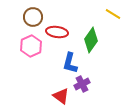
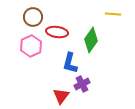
yellow line: rotated 28 degrees counterclockwise
red triangle: rotated 30 degrees clockwise
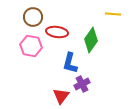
pink hexagon: rotated 25 degrees counterclockwise
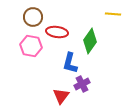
green diamond: moved 1 px left, 1 px down
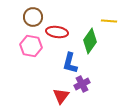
yellow line: moved 4 px left, 7 px down
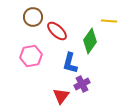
red ellipse: moved 1 px up; rotated 35 degrees clockwise
pink hexagon: moved 10 px down; rotated 20 degrees counterclockwise
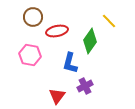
yellow line: rotated 42 degrees clockwise
red ellipse: rotated 55 degrees counterclockwise
pink hexagon: moved 1 px left, 1 px up; rotated 20 degrees clockwise
purple cross: moved 3 px right, 2 px down
red triangle: moved 4 px left
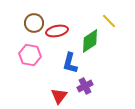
brown circle: moved 1 px right, 6 px down
green diamond: rotated 20 degrees clockwise
red triangle: moved 2 px right
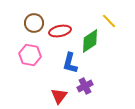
red ellipse: moved 3 px right
